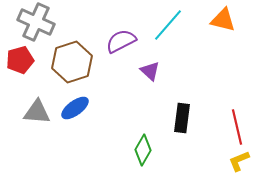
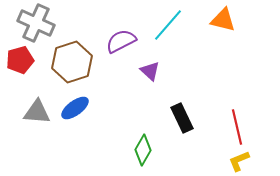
gray cross: moved 1 px down
black rectangle: rotated 32 degrees counterclockwise
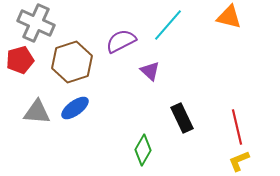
orange triangle: moved 6 px right, 3 px up
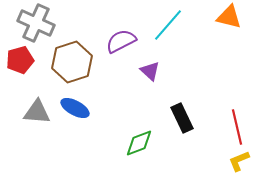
blue ellipse: rotated 64 degrees clockwise
green diamond: moved 4 px left, 7 px up; rotated 40 degrees clockwise
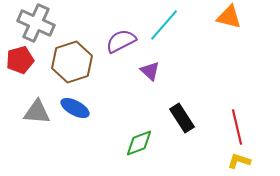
cyan line: moved 4 px left
black rectangle: rotated 8 degrees counterclockwise
yellow L-shape: rotated 40 degrees clockwise
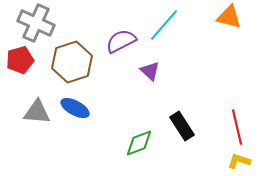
black rectangle: moved 8 px down
